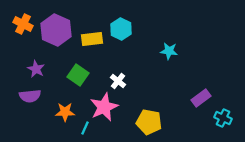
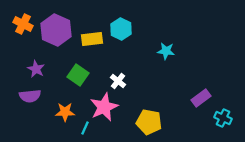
cyan star: moved 3 px left
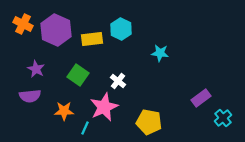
cyan star: moved 6 px left, 2 px down
orange star: moved 1 px left, 1 px up
cyan cross: rotated 24 degrees clockwise
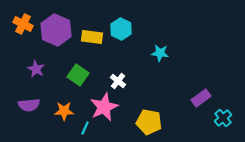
yellow rectangle: moved 2 px up; rotated 15 degrees clockwise
purple semicircle: moved 1 px left, 9 px down
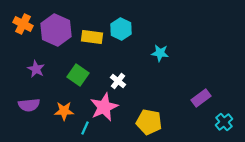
cyan cross: moved 1 px right, 4 px down
